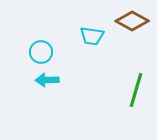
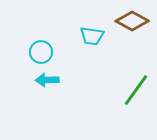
green line: rotated 20 degrees clockwise
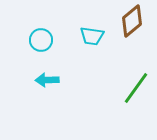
brown diamond: rotated 68 degrees counterclockwise
cyan circle: moved 12 px up
green line: moved 2 px up
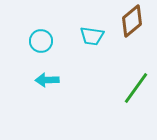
cyan circle: moved 1 px down
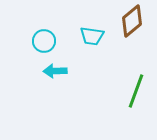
cyan circle: moved 3 px right
cyan arrow: moved 8 px right, 9 px up
green line: moved 3 px down; rotated 16 degrees counterclockwise
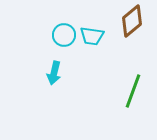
cyan circle: moved 20 px right, 6 px up
cyan arrow: moved 1 px left, 2 px down; rotated 75 degrees counterclockwise
green line: moved 3 px left
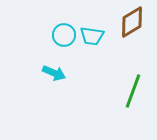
brown diamond: moved 1 px down; rotated 8 degrees clockwise
cyan arrow: rotated 80 degrees counterclockwise
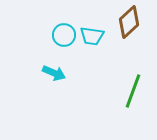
brown diamond: moved 3 px left; rotated 12 degrees counterclockwise
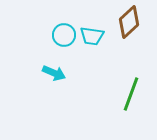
green line: moved 2 px left, 3 px down
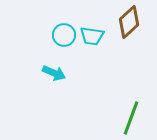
green line: moved 24 px down
